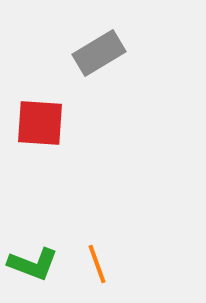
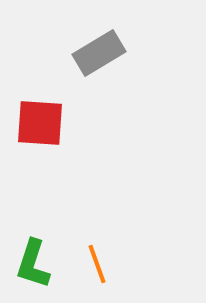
green L-shape: rotated 87 degrees clockwise
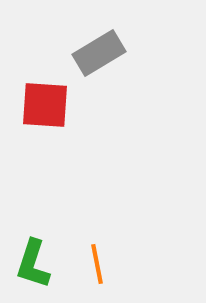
red square: moved 5 px right, 18 px up
orange line: rotated 9 degrees clockwise
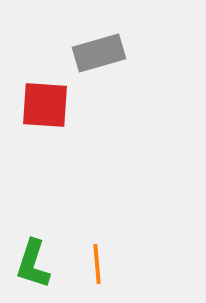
gray rectangle: rotated 15 degrees clockwise
orange line: rotated 6 degrees clockwise
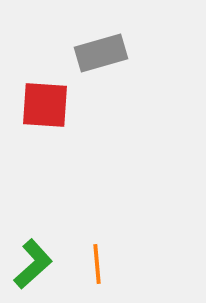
gray rectangle: moved 2 px right
green L-shape: rotated 150 degrees counterclockwise
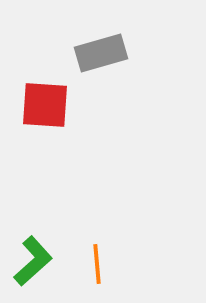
green L-shape: moved 3 px up
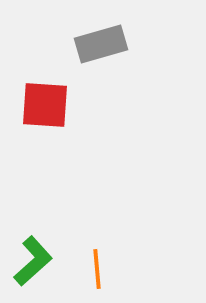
gray rectangle: moved 9 px up
orange line: moved 5 px down
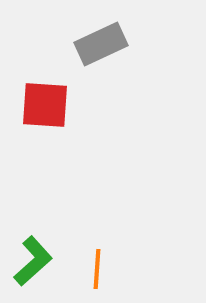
gray rectangle: rotated 9 degrees counterclockwise
orange line: rotated 9 degrees clockwise
